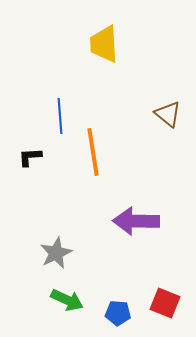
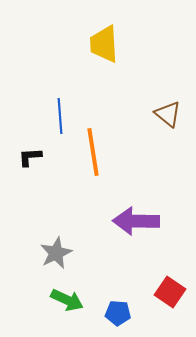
red square: moved 5 px right, 11 px up; rotated 12 degrees clockwise
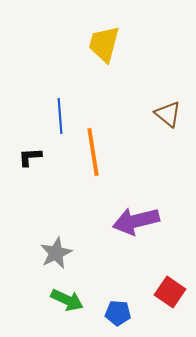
yellow trapezoid: rotated 18 degrees clockwise
purple arrow: rotated 15 degrees counterclockwise
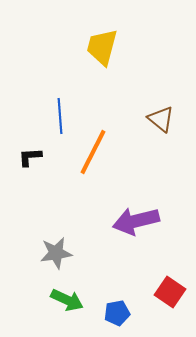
yellow trapezoid: moved 2 px left, 3 px down
brown triangle: moved 7 px left, 5 px down
orange line: rotated 36 degrees clockwise
gray star: rotated 16 degrees clockwise
blue pentagon: moved 1 px left; rotated 15 degrees counterclockwise
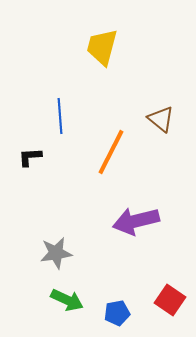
orange line: moved 18 px right
red square: moved 8 px down
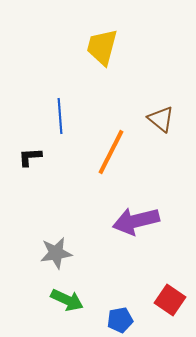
blue pentagon: moved 3 px right, 7 px down
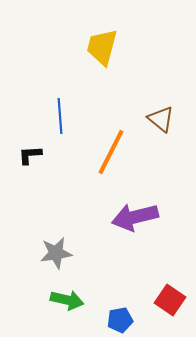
black L-shape: moved 2 px up
purple arrow: moved 1 px left, 4 px up
green arrow: rotated 12 degrees counterclockwise
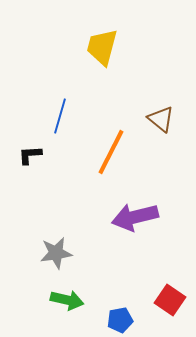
blue line: rotated 20 degrees clockwise
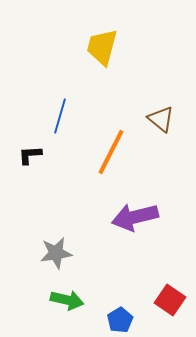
blue pentagon: rotated 20 degrees counterclockwise
